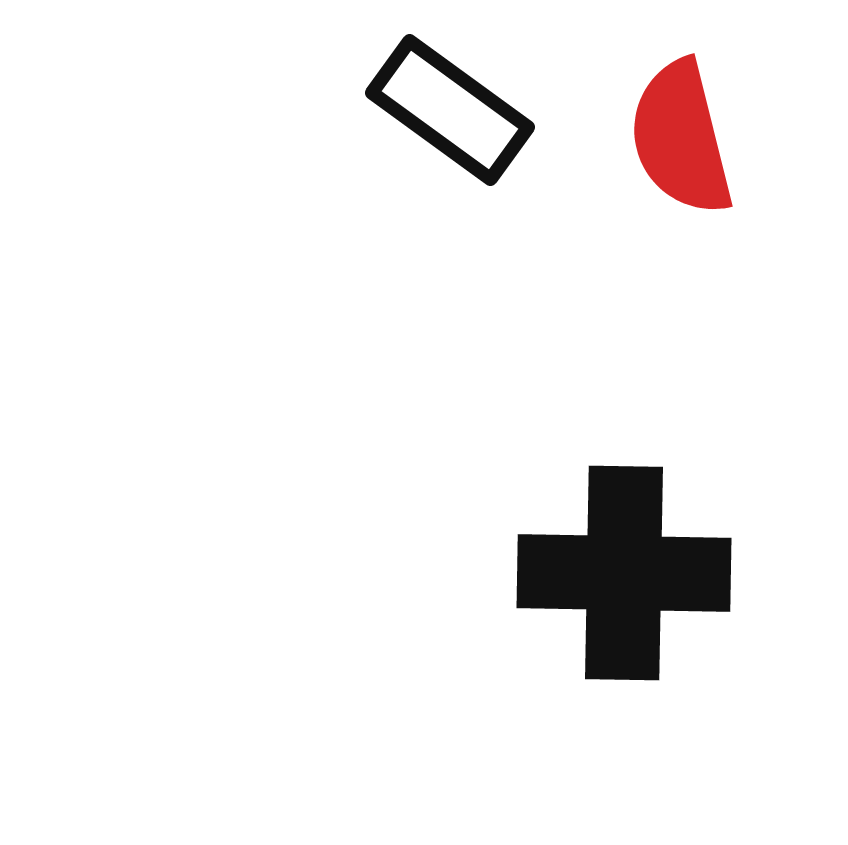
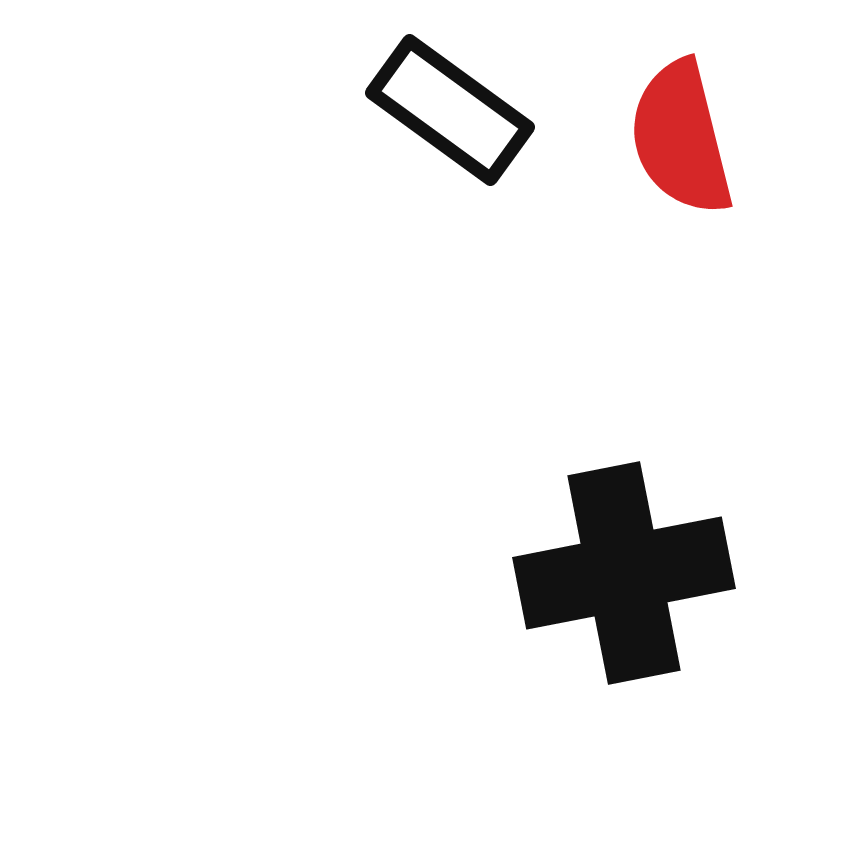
black cross: rotated 12 degrees counterclockwise
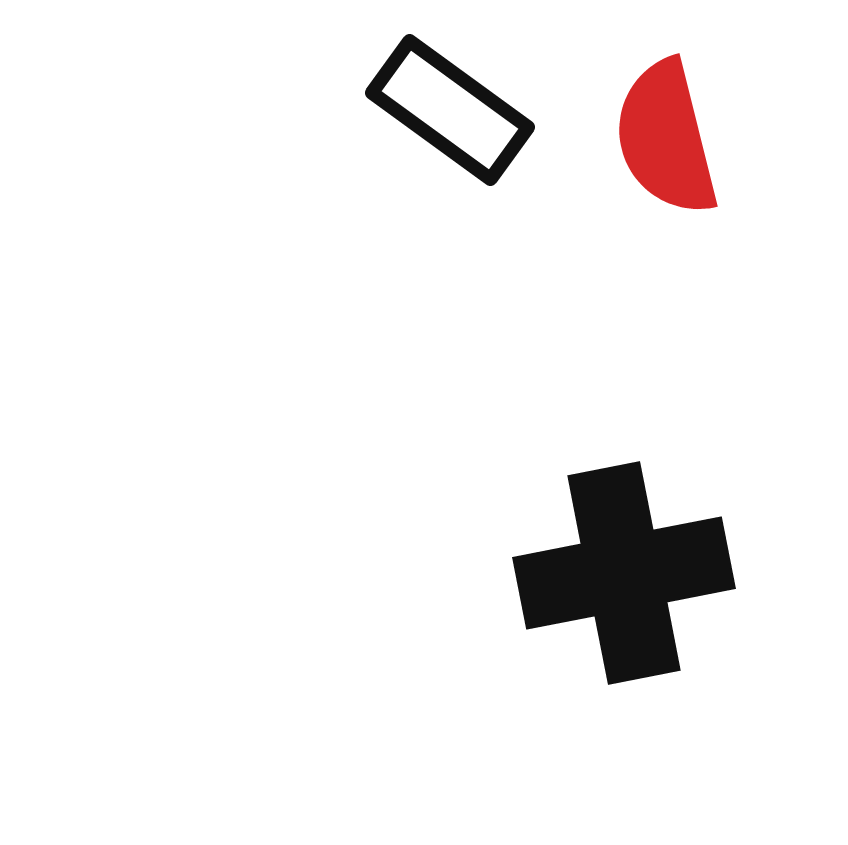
red semicircle: moved 15 px left
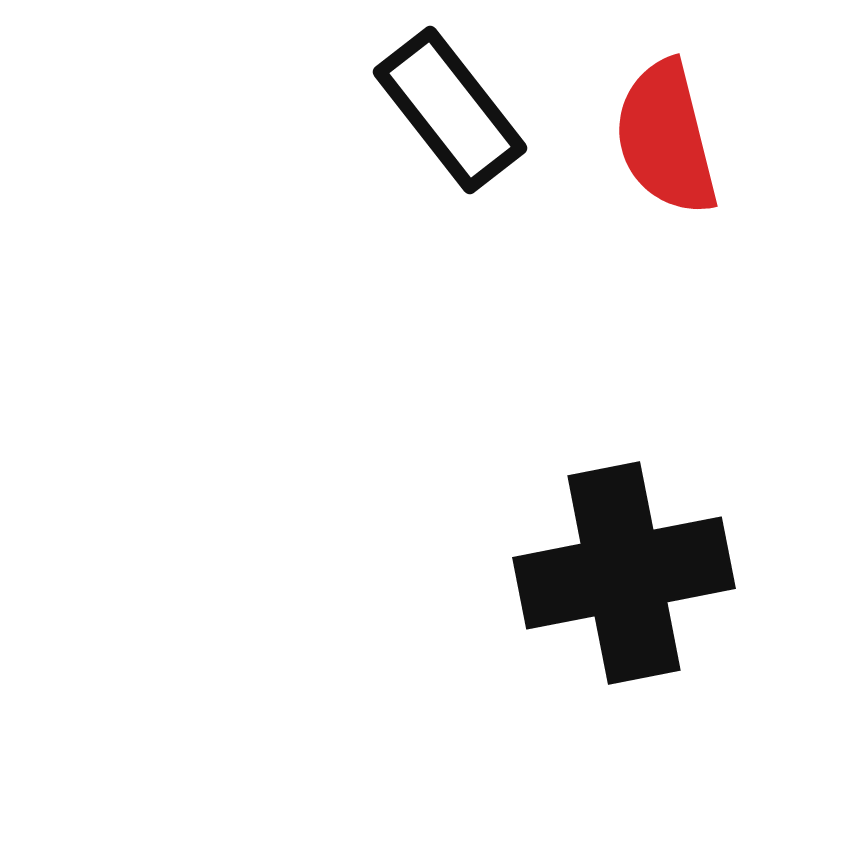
black rectangle: rotated 16 degrees clockwise
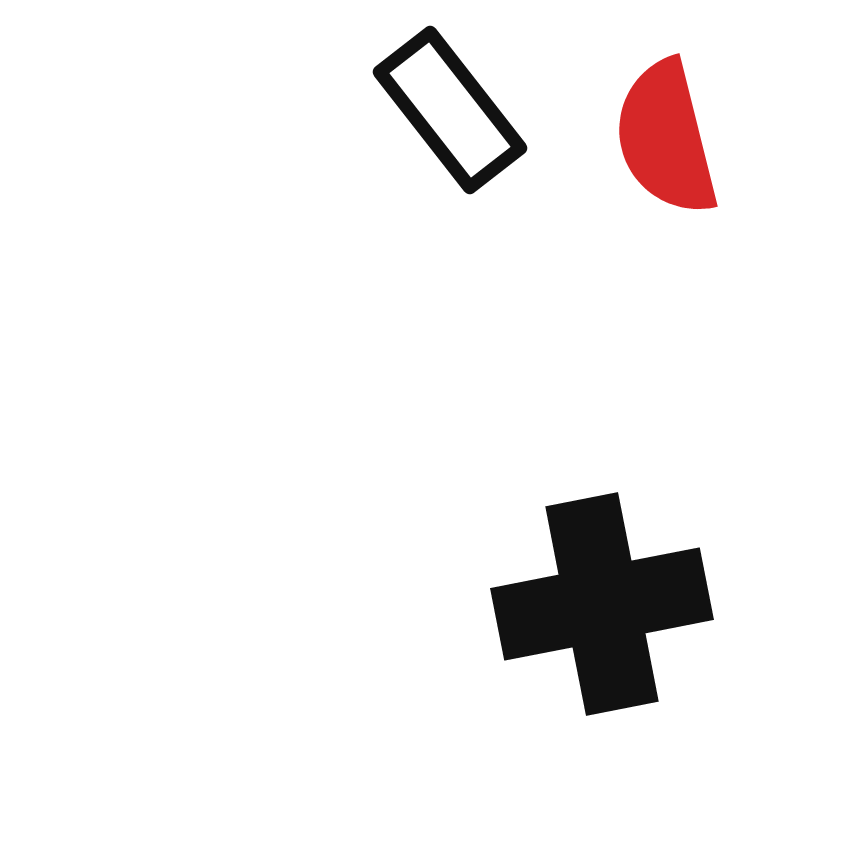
black cross: moved 22 px left, 31 px down
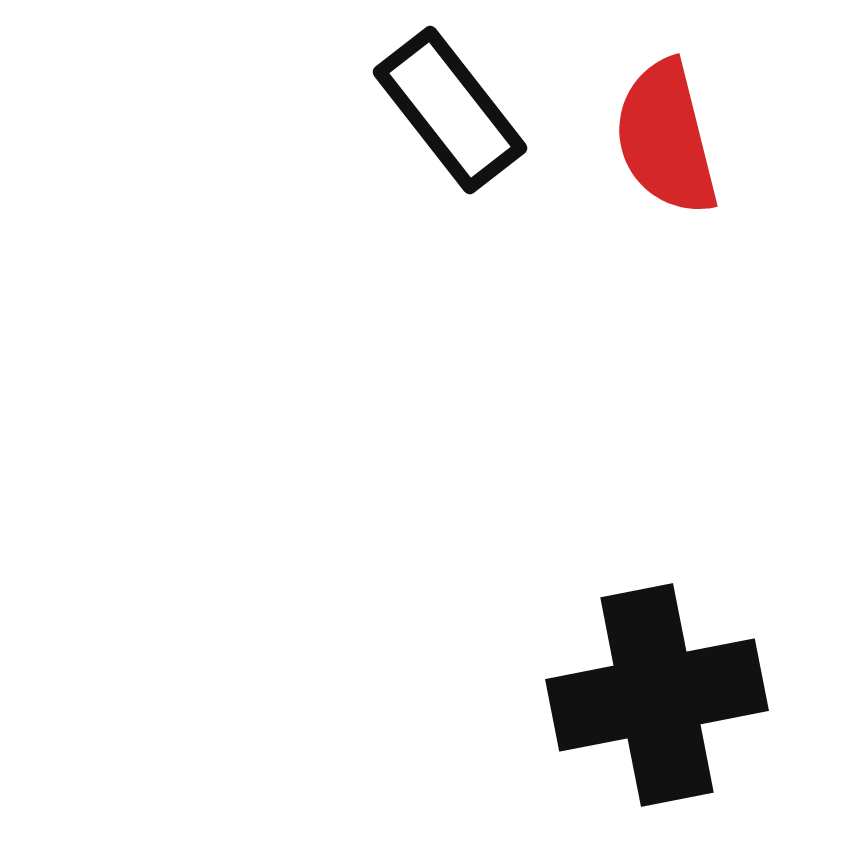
black cross: moved 55 px right, 91 px down
